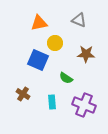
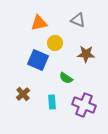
gray triangle: moved 1 px left
brown cross: rotated 16 degrees clockwise
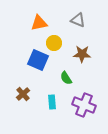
yellow circle: moved 1 px left
brown star: moved 4 px left
green semicircle: rotated 24 degrees clockwise
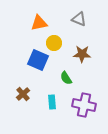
gray triangle: moved 1 px right, 1 px up
purple cross: rotated 10 degrees counterclockwise
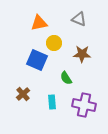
blue square: moved 1 px left
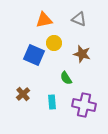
orange triangle: moved 5 px right, 3 px up
brown star: rotated 12 degrees clockwise
blue square: moved 3 px left, 5 px up
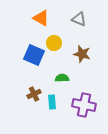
orange triangle: moved 3 px left, 2 px up; rotated 42 degrees clockwise
green semicircle: moved 4 px left; rotated 120 degrees clockwise
brown cross: moved 11 px right; rotated 16 degrees clockwise
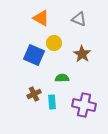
brown star: rotated 18 degrees clockwise
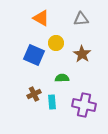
gray triangle: moved 2 px right; rotated 28 degrees counterclockwise
yellow circle: moved 2 px right
